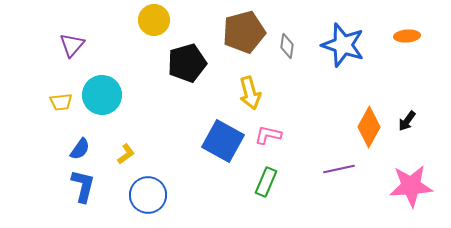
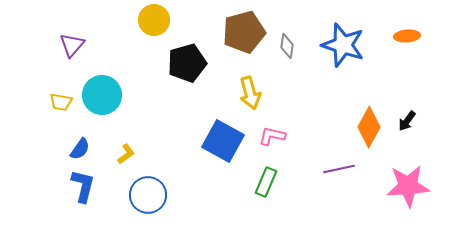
yellow trapezoid: rotated 15 degrees clockwise
pink L-shape: moved 4 px right, 1 px down
pink star: moved 3 px left
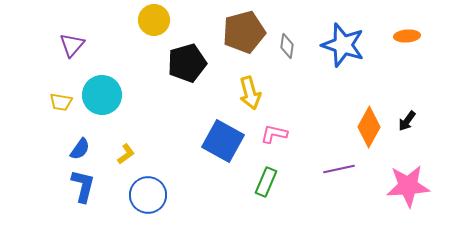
pink L-shape: moved 2 px right, 2 px up
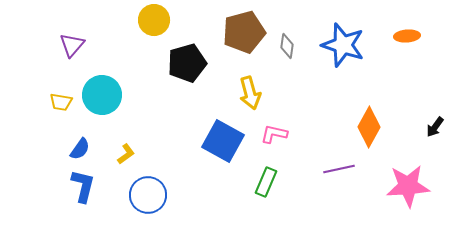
black arrow: moved 28 px right, 6 px down
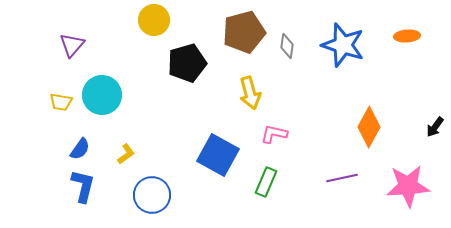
blue square: moved 5 px left, 14 px down
purple line: moved 3 px right, 9 px down
blue circle: moved 4 px right
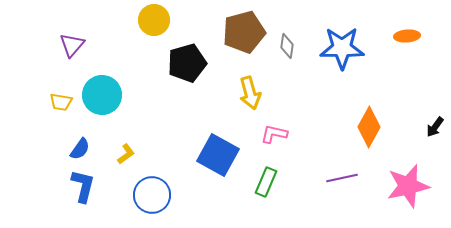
blue star: moved 1 px left, 3 px down; rotated 18 degrees counterclockwise
pink star: rotated 9 degrees counterclockwise
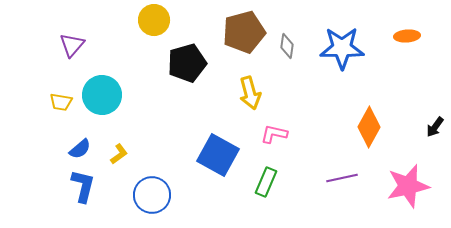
blue semicircle: rotated 15 degrees clockwise
yellow L-shape: moved 7 px left
